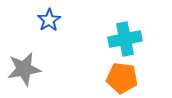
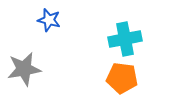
blue star: rotated 25 degrees counterclockwise
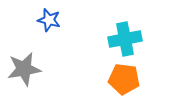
orange pentagon: moved 2 px right, 1 px down
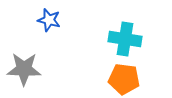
cyan cross: rotated 20 degrees clockwise
gray star: rotated 12 degrees clockwise
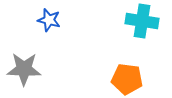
cyan cross: moved 17 px right, 18 px up
orange pentagon: moved 3 px right
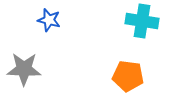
orange pentagon: moved 1 px right, 3 px up
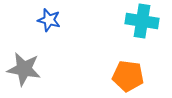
gray star: rotated 8 degrees clockwise
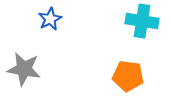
blue star: moved 1 px right, 1 px up; rotated 30 degrees clockwise
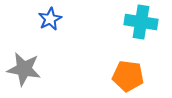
cyan cross: moved 1 px left, 1 px down
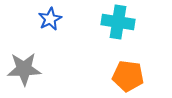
cyan cross: moved 23 px left
gray star: rotated 12 degrees counterclockwise
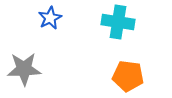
blue star: moved 1 px up
